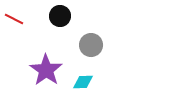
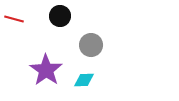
red line: rotated 12 degrees counterclockwise
cyan diamond: moved 1 px right, 2 px up
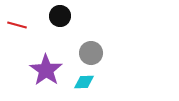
red line: moved 3 px right, 6 px down
gray circle: moved 8 px down
cyan diamond: moved 2 px down
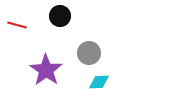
gray circle: moved 2 px left
cyan diamond: moved 15 px right
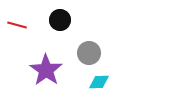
black circle: moved 4 px down
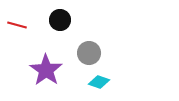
cyan diamond: rotated 20 degrees clockwise
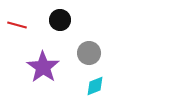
purple star: moved 3 px left, 3 px up
cyan diamond: moved 4 px left, 4 px down; rotated 40 degrees counterclockwise
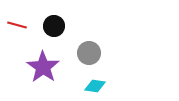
black circle: moved 6 px left, 6 px down
cyan diamond: rotated 30 degrees clockwise
